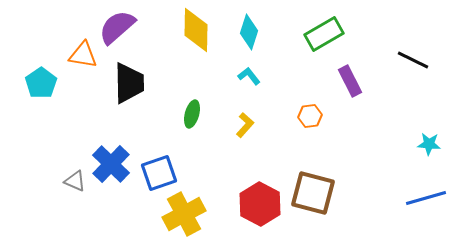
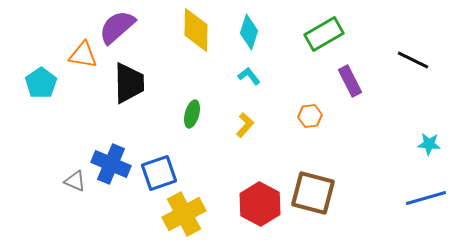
blue cross: rotated 21 degrees counterclockwise
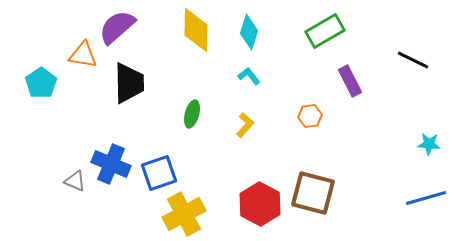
green rectangle: moved 1 px right, 3 px up
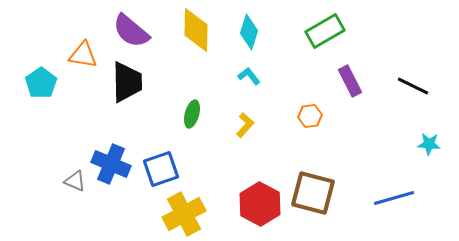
purple semicircle: moved 14 px right, 4 px down; rotated 99 degrees counterclockwise
black line: moved 26 px down
black trapezoid: moved 2 px left, 1 px up
blue square: moved 2 px right, 4 px up
blue line: moved 32 px left
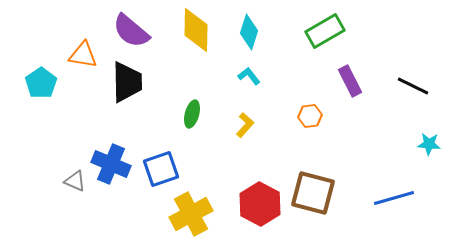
yellow cross: moved 7 px right
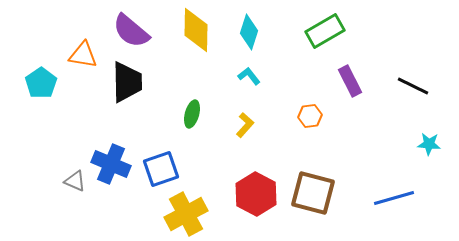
red hexagon: moved 4 px left, 10 px up
yellow cross: moved 5 px left
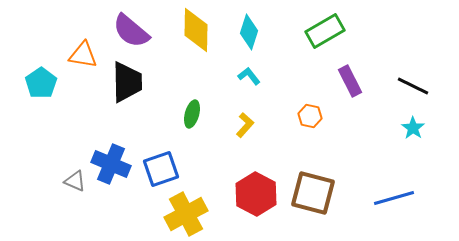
orange hexagon: rotated 20 degrees clockwise
cyan star: moved 16 px left, 16 px up; rotated 30 degrees clockwise
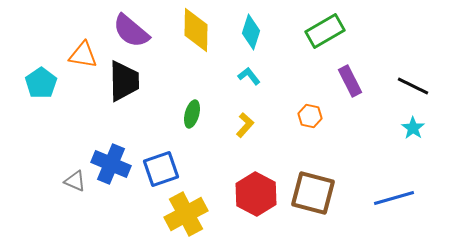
cyan diamond: moved 2 px right
black trapezoid: moved 3 px left, 1 px up
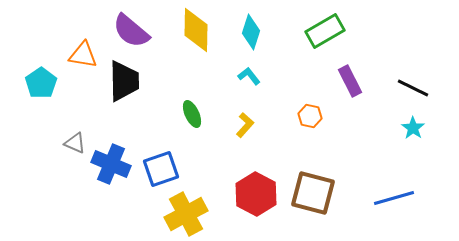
black line: moved 2 px down
green ellipse: rotated 40 degrees counterclockwise
gray triangle: moved 38 px up
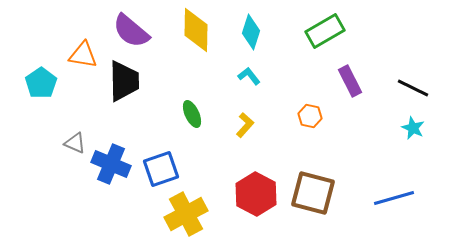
cyan star: rotated 10 degrees counterclockwise
